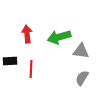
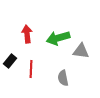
green arrow: moved 1 px left, 1 px down
black rectangle: rotated 48 degrees counterclockwise
gray semicircle: moved 19 px left; rotated 42 degrees counterclockwise
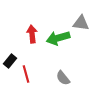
red arrow: moved 5 px right
gray triangle: moved 28 px up
red line: moved 5 px left, 5 px down; rotated 18 degrees counterclockwise
gray semicircle: rotated 28 degrees counterclockwise
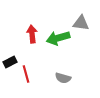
black rectangle: moved 1 px down; rotated 24 degrees clockwise
gray semicircle: rotated 35 degrees counterclockwise
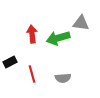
red line: moved 6 px right
gray semicircle: rotated 21 degrees counterclockwise
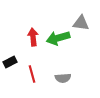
red arrow: moved 1 px right, 3 px down
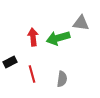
gray semicircle: moved 1 px left, 1 px down; rotated 77 degrees counterclockwise
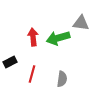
red line: rotated 30 degrees clockwise
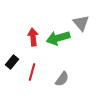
gray triangle: rotated 42 degrees clockwise
black rectangle: moved 2 px right; rotated 24 degrees counterclockwise
red line: moved 2 px up
gray semicircle: rotated 28 degrees clockwise
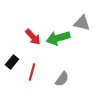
gray triangle: moved 1 px right; rotated 36 degrees counterclockwise
red arrow: rotated 144 degrees clockwise
